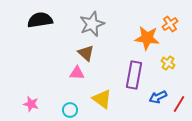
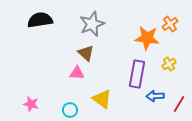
yellow cross: moved 1 px right, 1 px down; rotated 24 degrees clockwise
purple rectangle: moved 3 px right, 1 px up
blue arrow: moved 3 px left, 1 px up; rotated 24 degrees clockwise
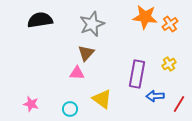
orange star: moved 2 px left, 21 px up
brown triangle: rotated 30 degrees clockwise
cyan circle: moved 1 px up
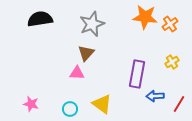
black semicircle: moved 1 px up
yellow cross: moved 3 px right, 2 px up
yellow triangle: moved 5 px down
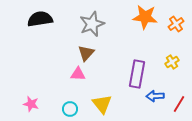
orange cross: moved 6 px right
pink triangle: moved 1 px right, 1 px down
yellow triangle: rotated 15 degrees clockwise
